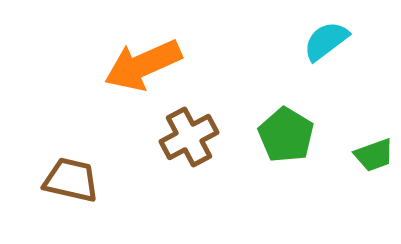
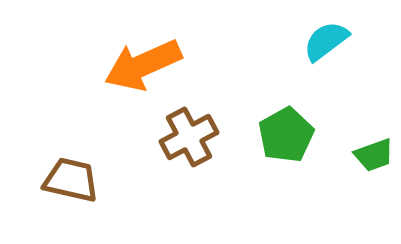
green pentagon: rotated 12 degrees clockwise
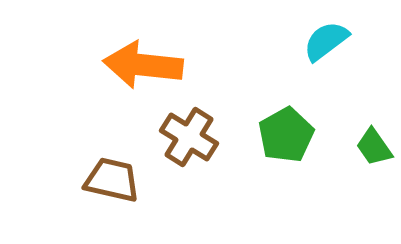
orange arrow: rotated 30 degrees clockwise
brown cross: rotated 30 degrees counterclockwise
green trapezoid: moved 8 px up; rotated 75 degrees clockwise
brown trapezoid: moved 41 px right
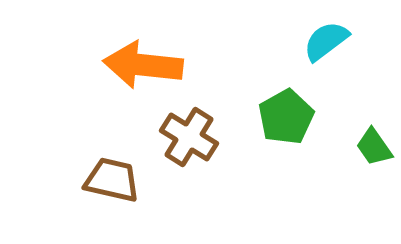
green pentagon: moved 18 px up
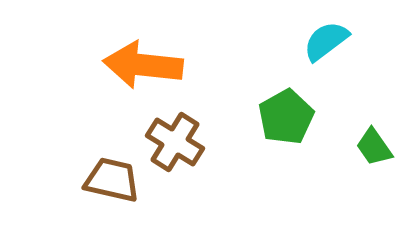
brown cross: moved 14 px left, 5 px down
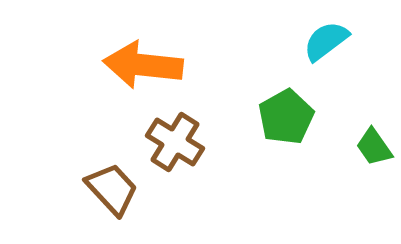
brown trapezoid: moved 9 px down; rotated 34 degrees clockwise
